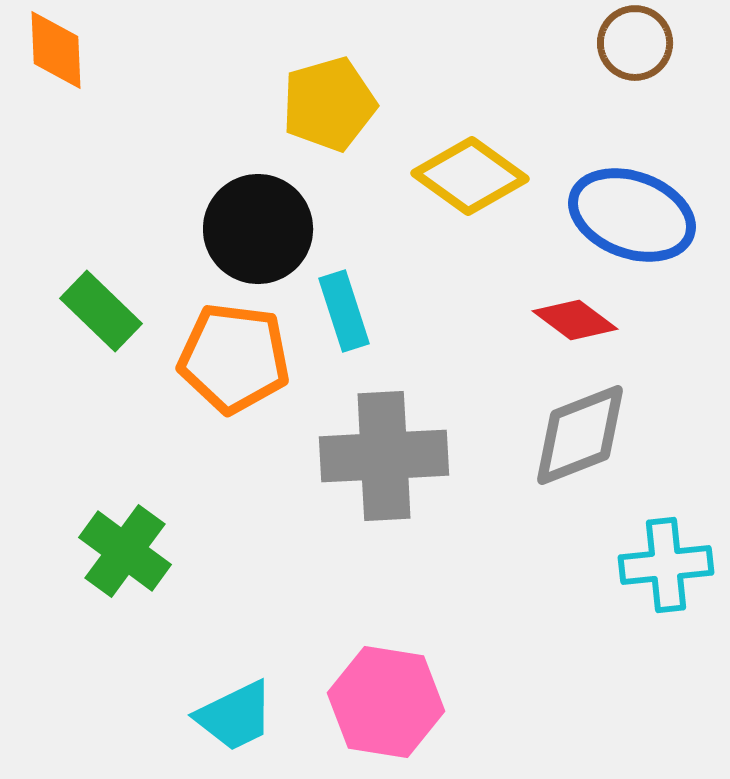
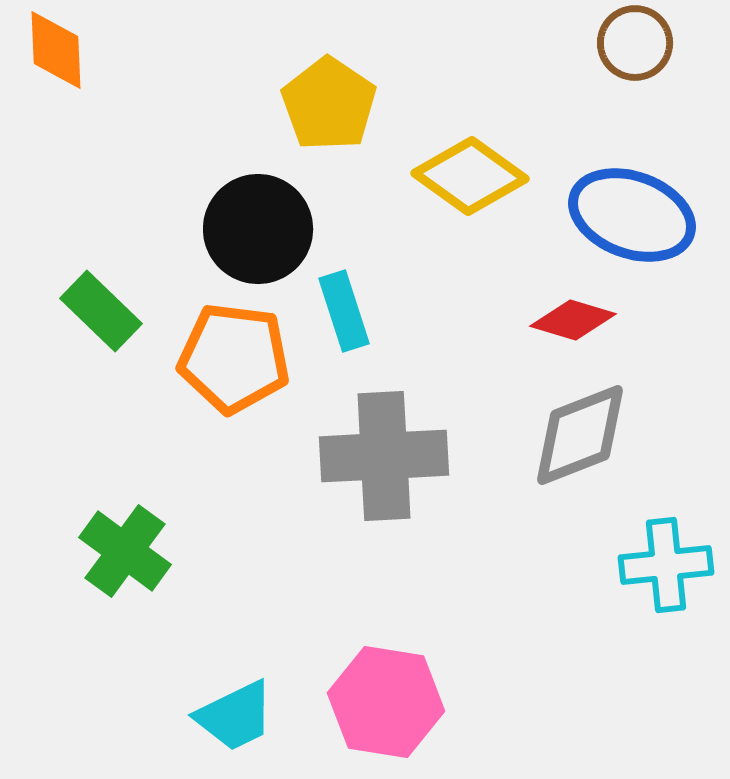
yellow pentagon: rotated 22 degrees counterclockwise
red diamond: moved 2 px left; rotated 20 degrees counterclockwise
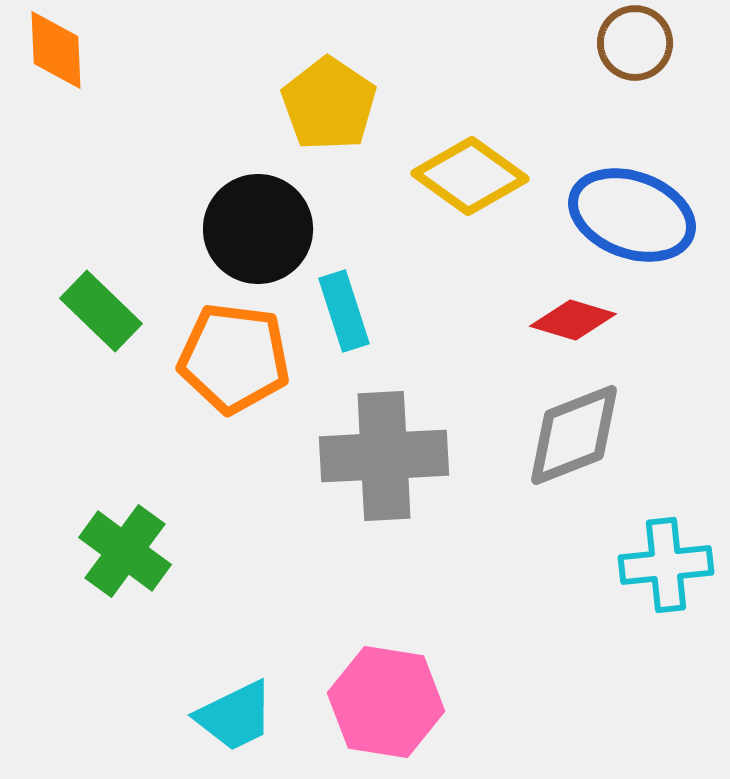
gray diamond: moved 6 px left
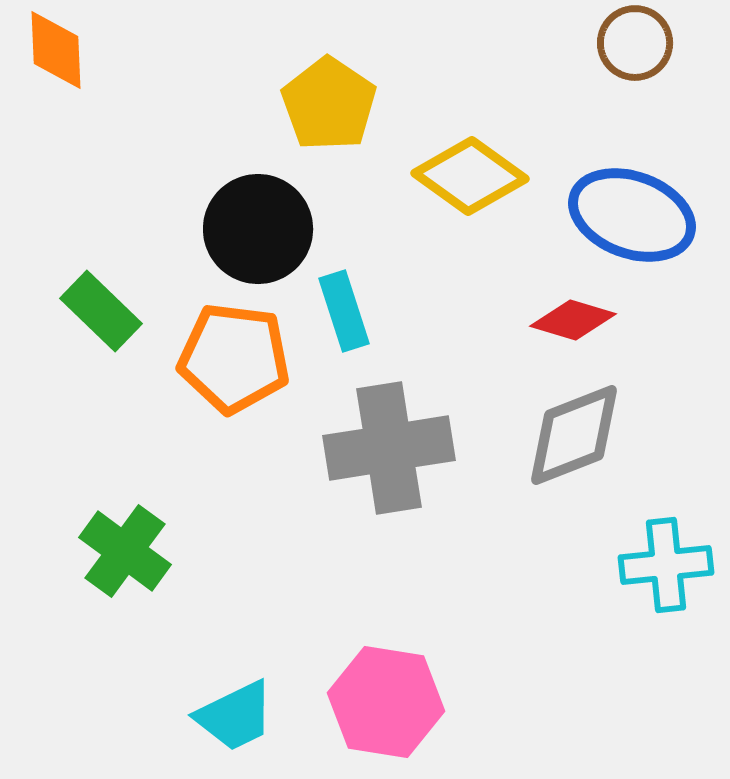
gray cross: moved 5 px right, 8 px up; rotated 6 degrees counterclockwise
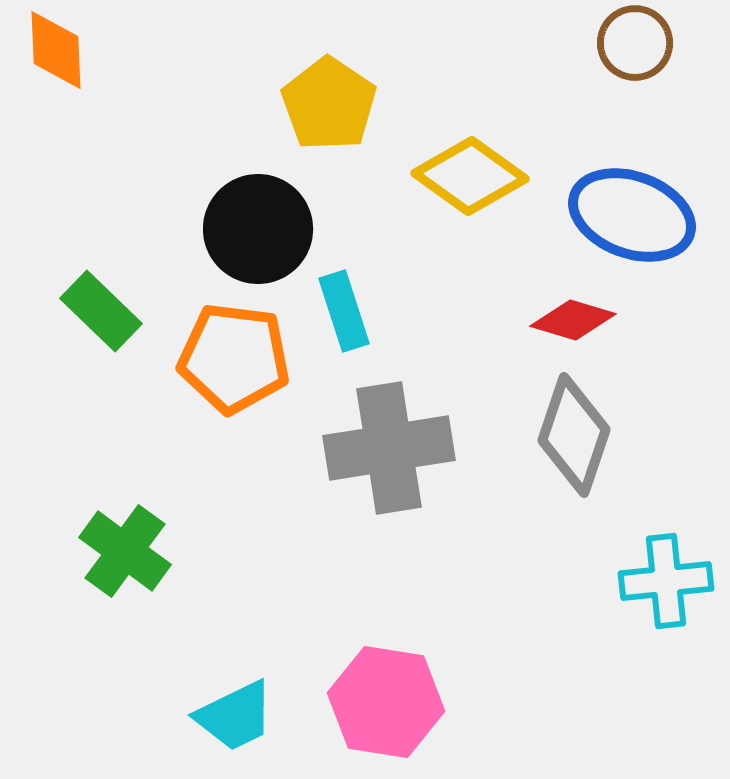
gray diamond: rotated 50 degrees counterclockwise
cyan cross: moved 16 px down
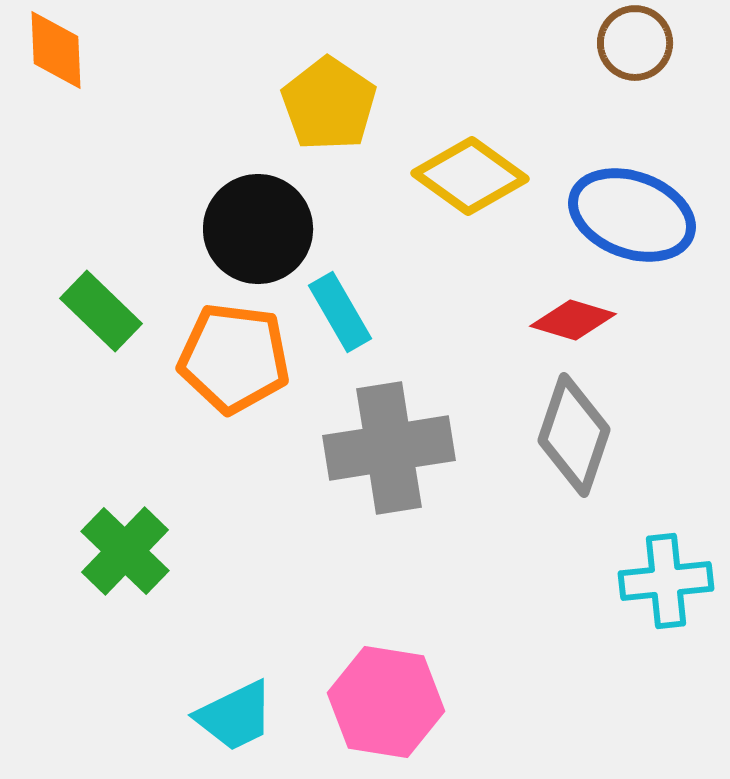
cyan rectangle: moved 4 px left, 1 px down; rotated 12 degrees counterclockwise
green cross: rotated 8 degrees clockwise
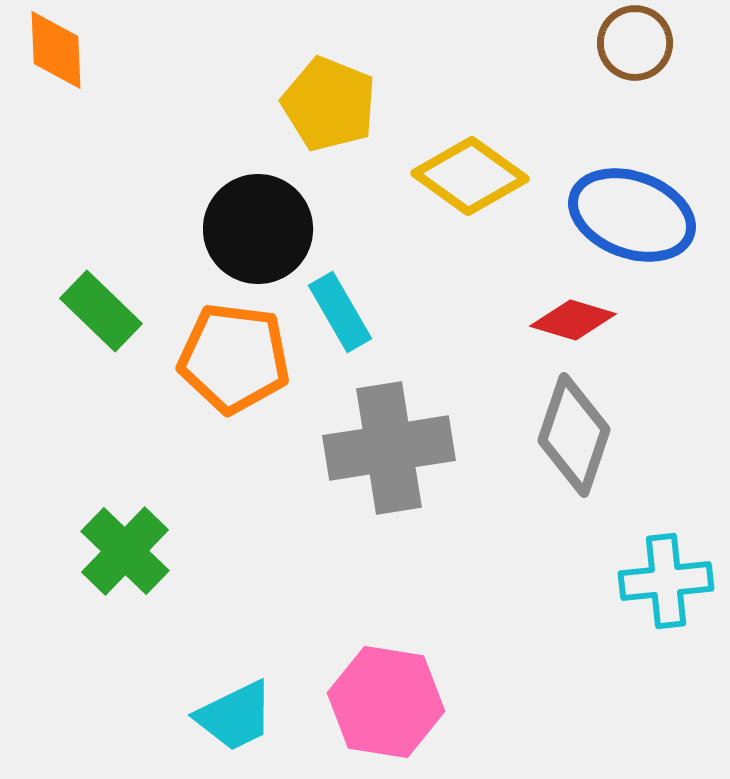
yellow pentagon: rotated 12 degrees counterclockwise
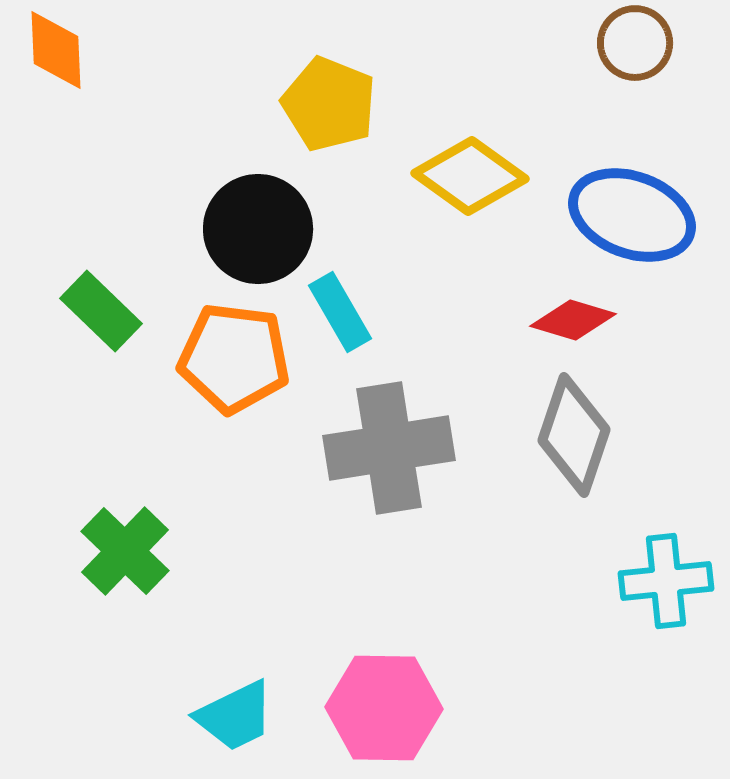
pink hexagon: moved 2 px left, 6 px down; rotated 8 degrees counterclockwise
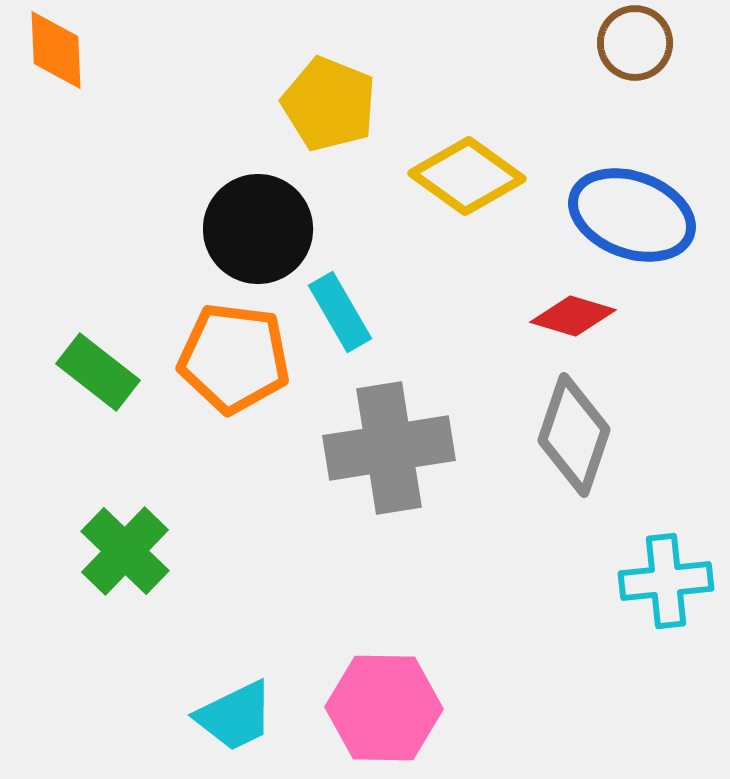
yellow diamond: moved 3 px left
green rectangle: moved 3 px left, 61 px down; rotated 6 degrees counterclockwise
red diamond: moved 4 px up
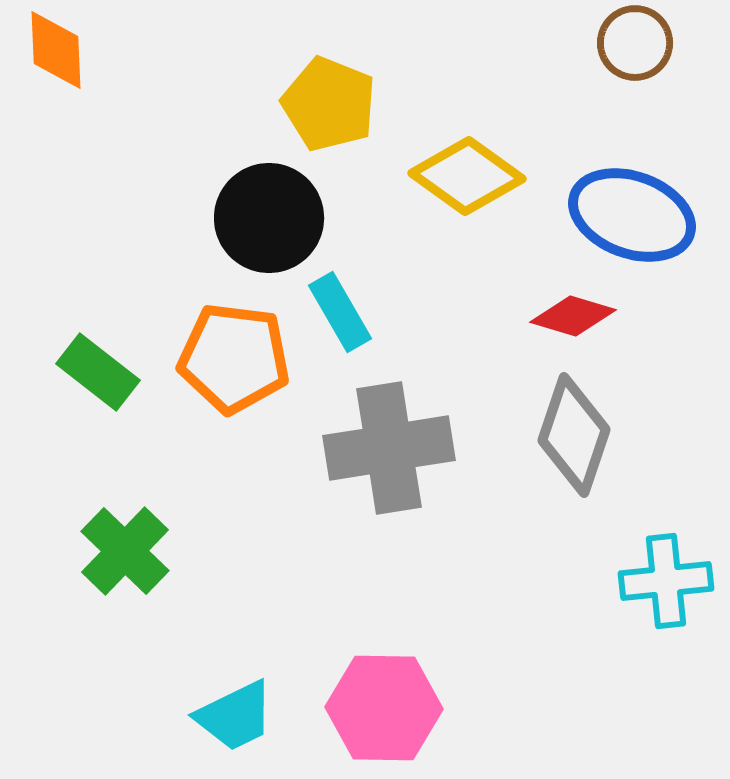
black circle: moved 11 px right, 11 px up
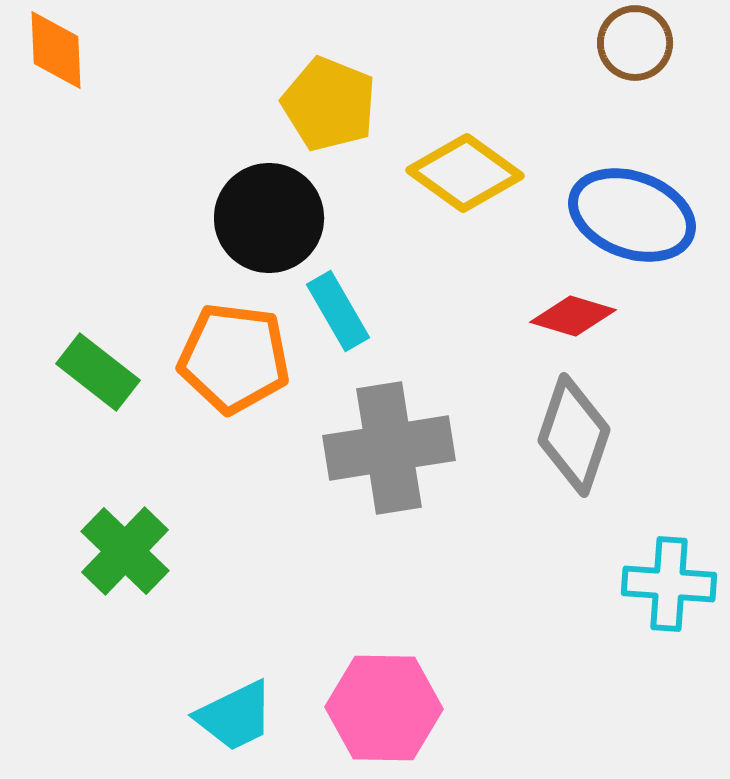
yellow diamond: moved 2 px left, 3 px up
cyan rectangle: moved 2 px left, 1 px up
cyan cross: moved 3 px right, 3 px down; rotated 10 degrees clockwise
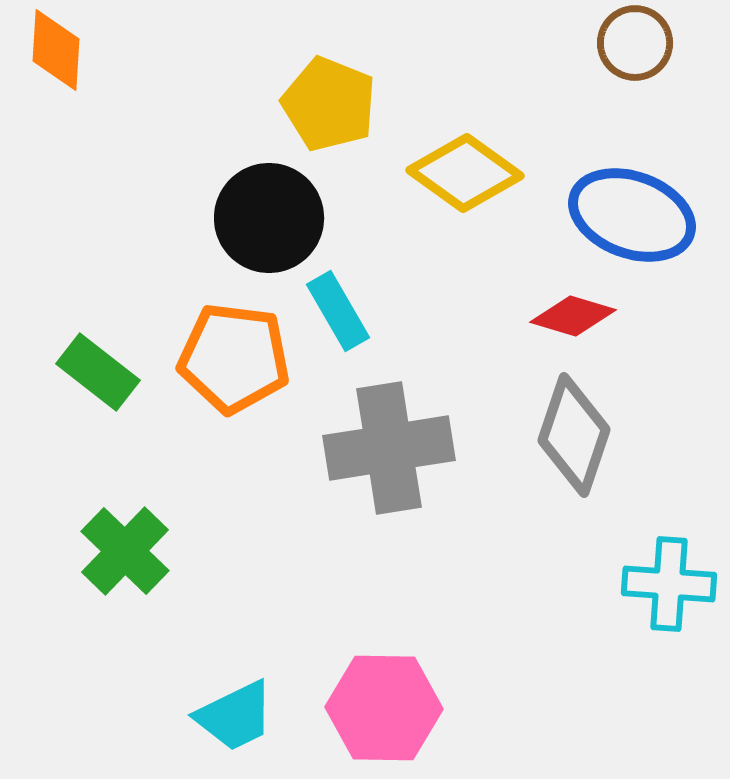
orange diamond: rotated 6 degrees clockwise
